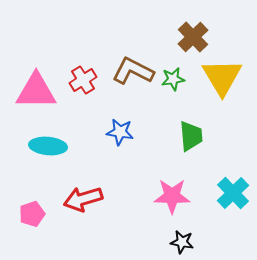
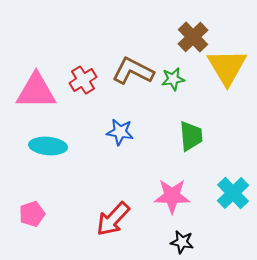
yellow triangle: moved 5 px right, 10 px up
red arrow: moved 30 px right, 20 px down; rotated 30 degrees counterclockwise
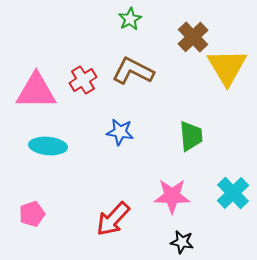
green star: moved 43 px left, 60 px up; rotated 20 degrees counterclockwise
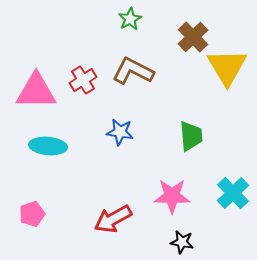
red arrow: rotated 18 degrees clockwise
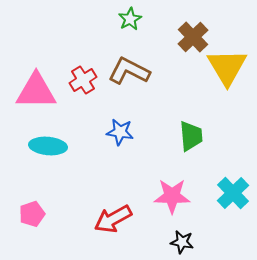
brown L-shape: moved 4 px left
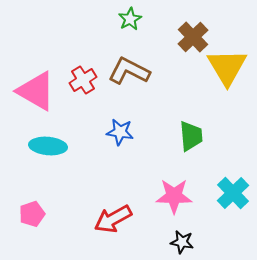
pink triangle: rotated 30 degrees clockwise
pink star: moved 2 px right
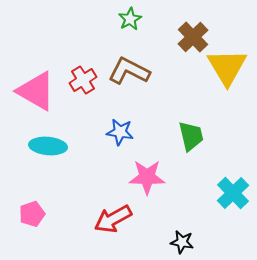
green trapezoid: rotated 8 degrees counterclockwise
pink star: moved 27 px left, 19 px up
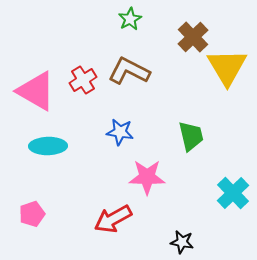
cyan ellipse: rotated 6 degrees counterclockwise
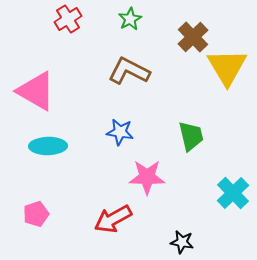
red cross: moved 15 px left, 61 px up
pink pentagon: moved 4 px right
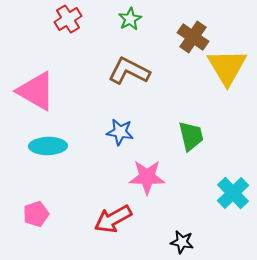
brown cross: rotated 12 degrees counterclockwise
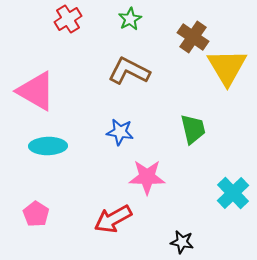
green trapezoid: moved 2 px right, 7 px up
pink pentagon: rotated 20 degrees counterclockwise
